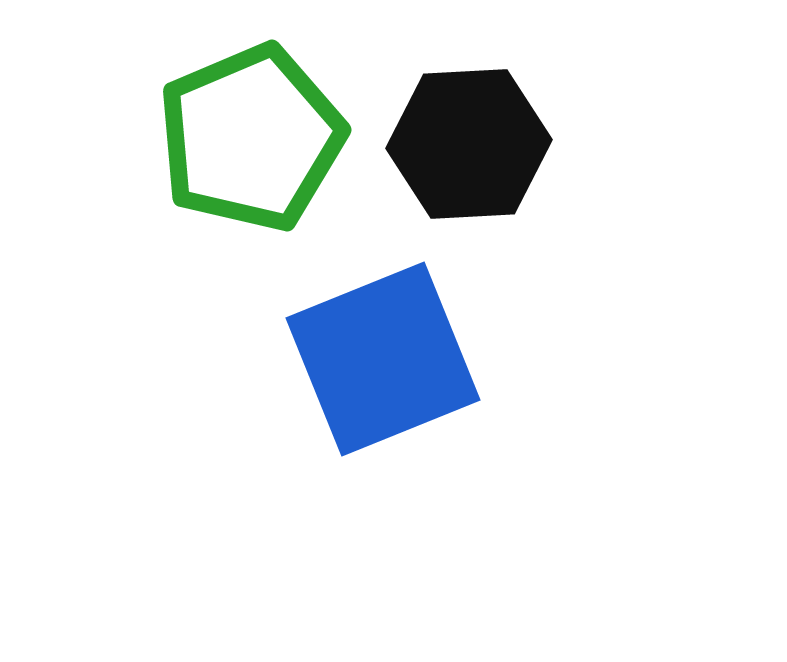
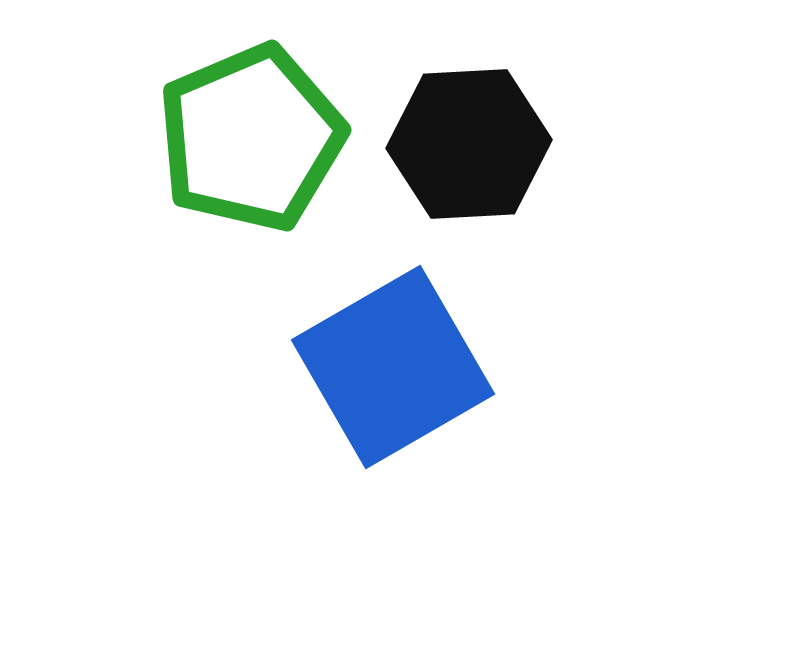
blue square: moved 10 px right, 8 px down; rotated 8 degrees counterclockwise
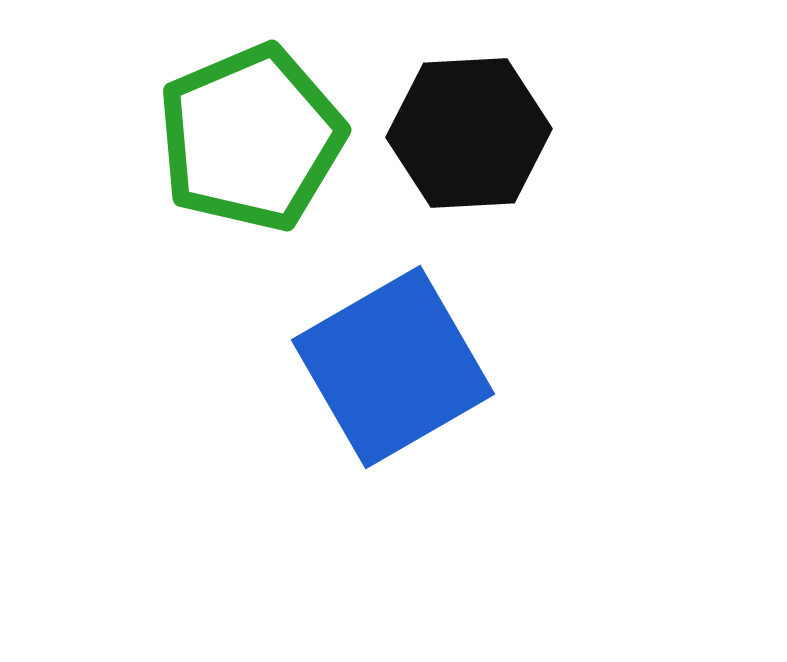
black hexagon: moved 11 px up
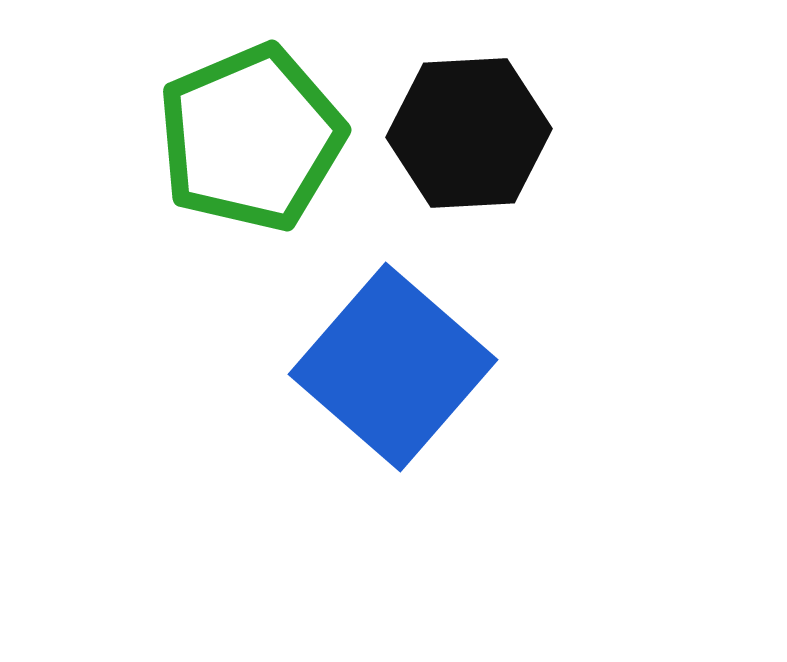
blue square: rotated 19 degrees counterclockwise
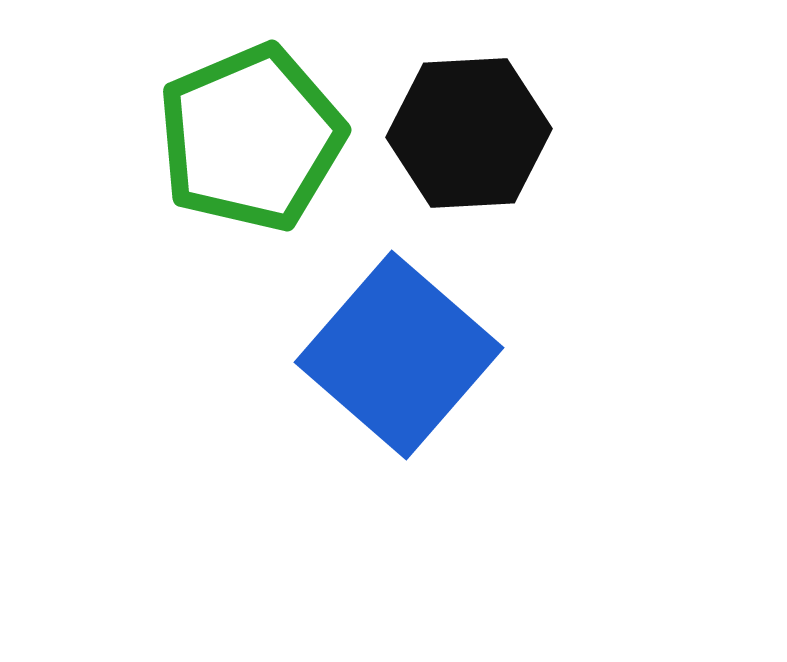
blue square: moved 6 px right, 12 px up
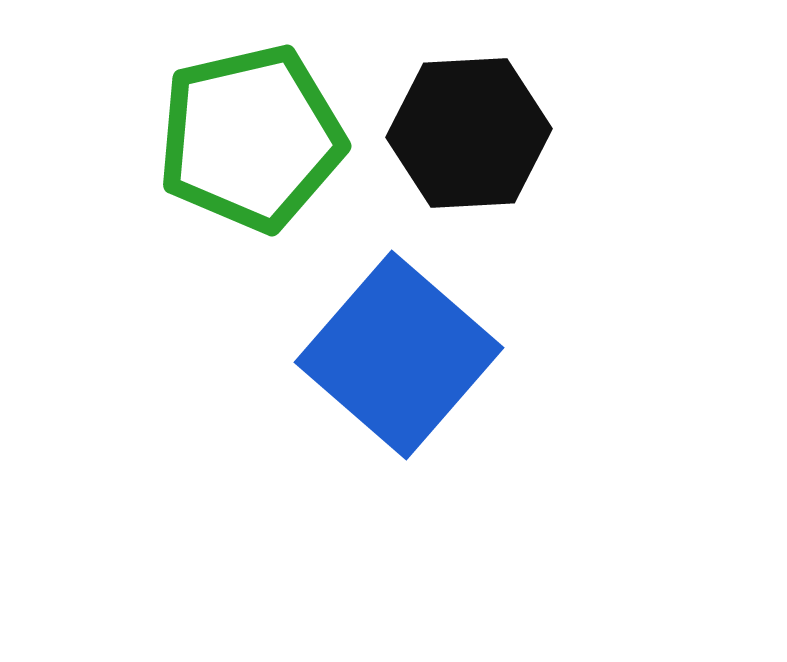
green pentagon: rotated 10 degrees clockwise
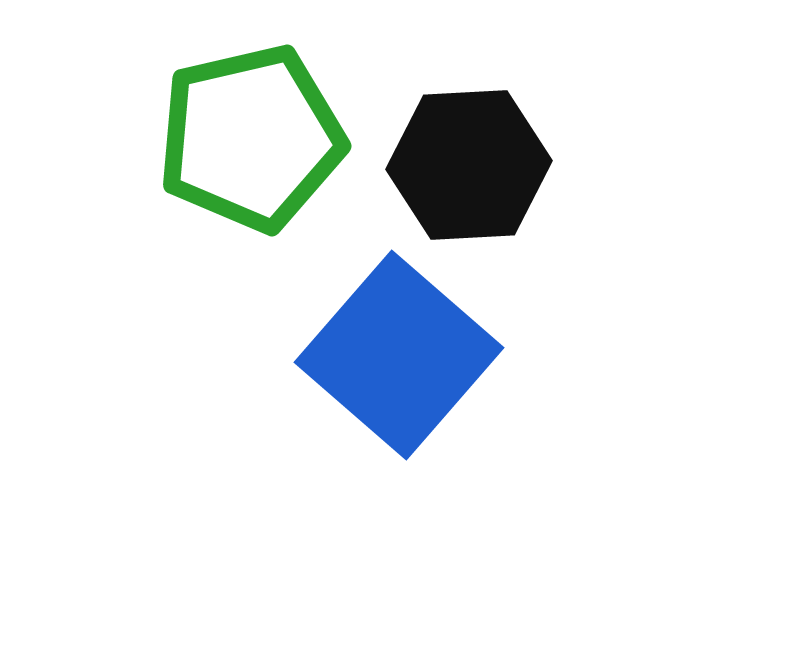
black hexagon: moved 32 px down
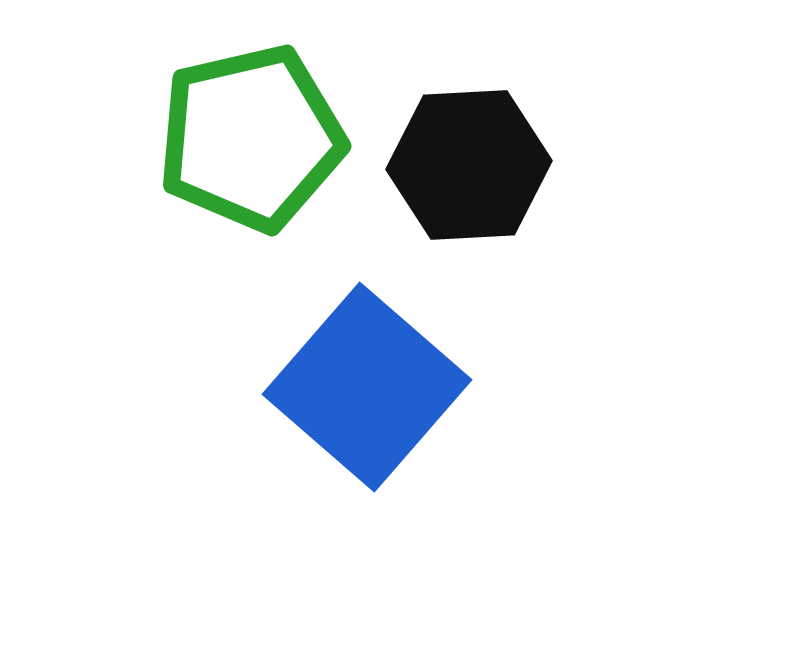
blue square: moved 32 px left, 32 px down
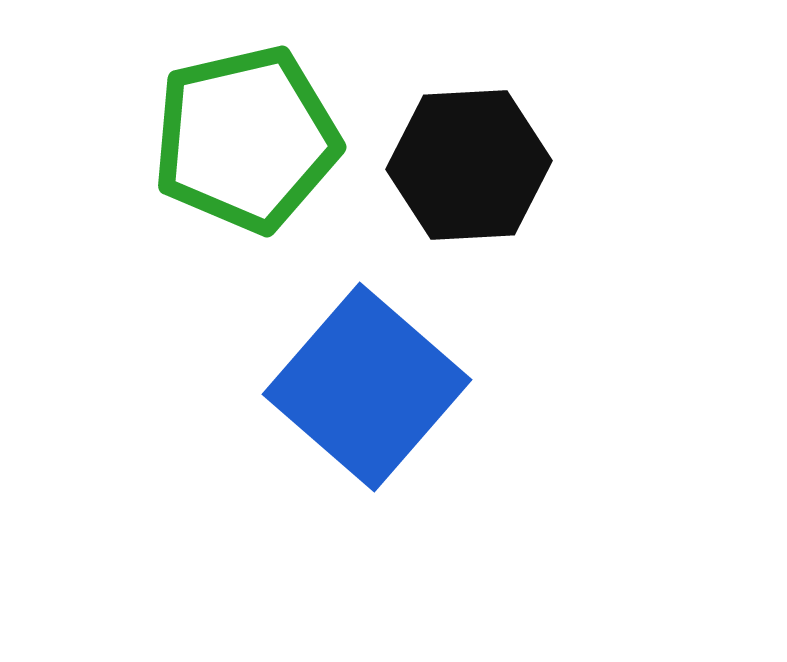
green pentagon: moved 5 px left, 1 px down
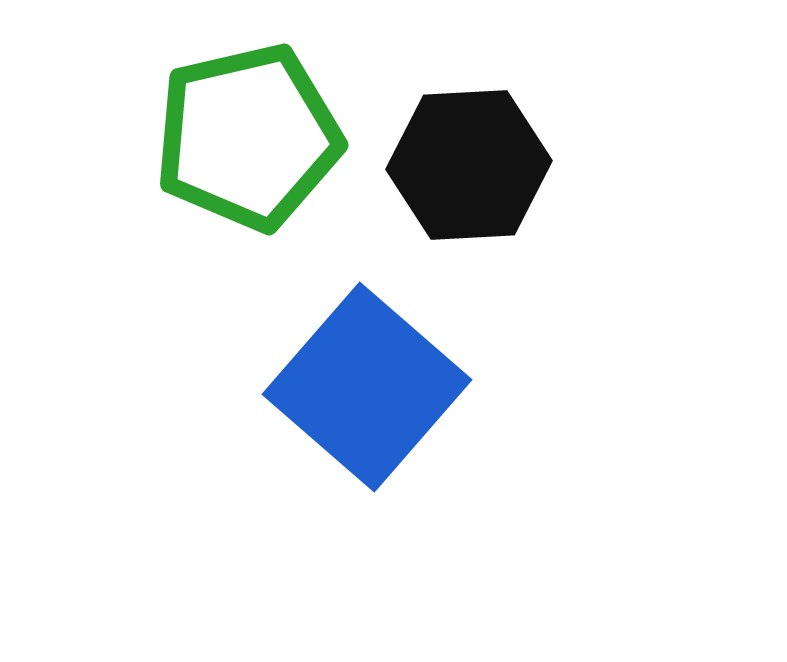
green pentagon: moved 2 px right, 2 px up
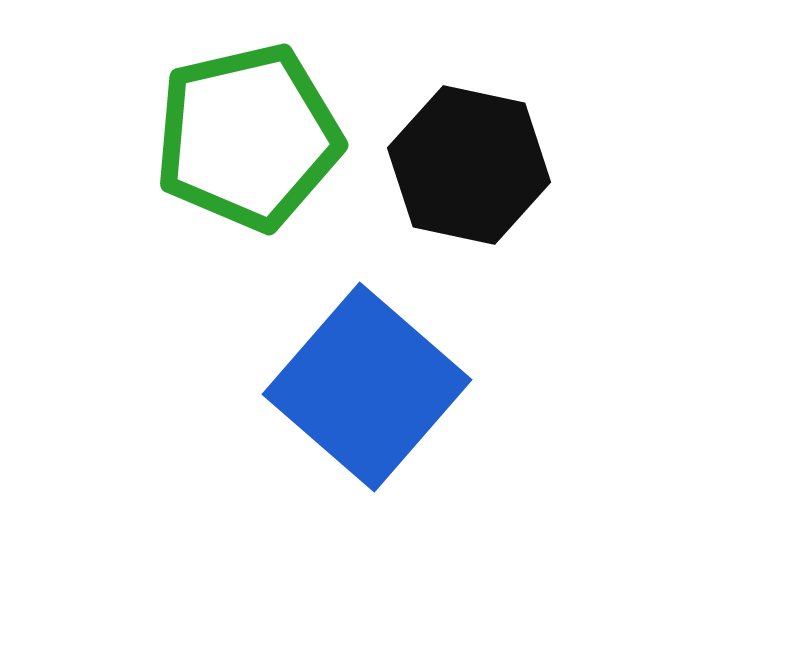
black hexagon: rotated 15 degrees clockwise
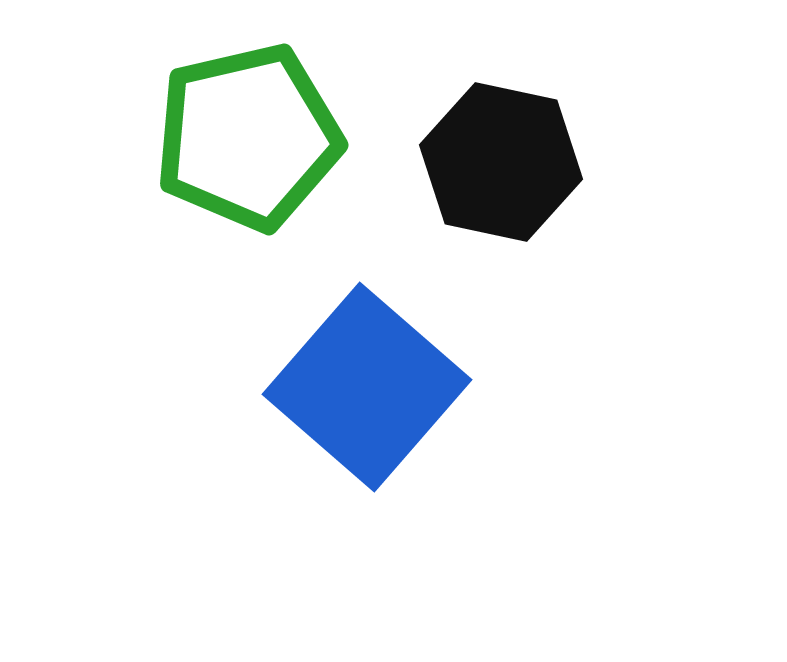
black hexagon: moved 32 px right, 3 px up
